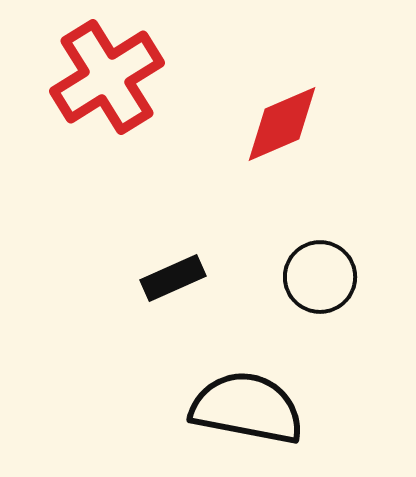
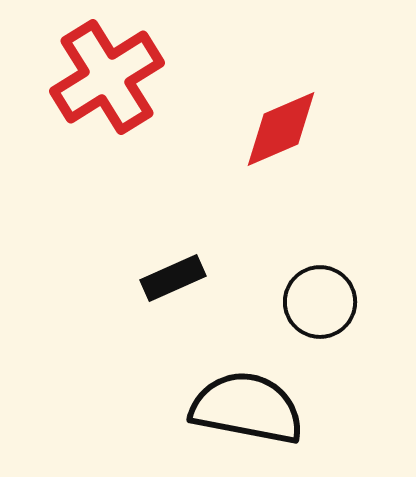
red diamond: moved 1 px left, 5 px down
black circle: moved 25 px down
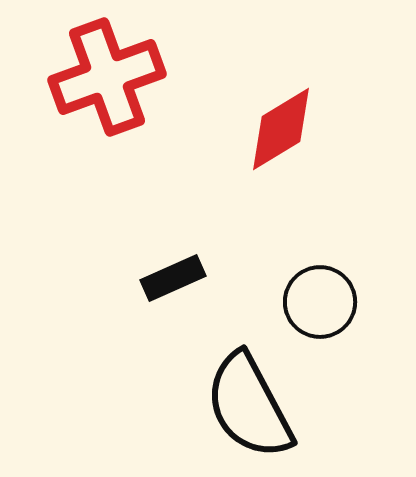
red cross: rotated 12 degrees clockwise
red diamond: rotated 8 degrees counterclockwise
black semicircle: moved 2 px right, 2 px up; rotated 129 degrees counterclockwise
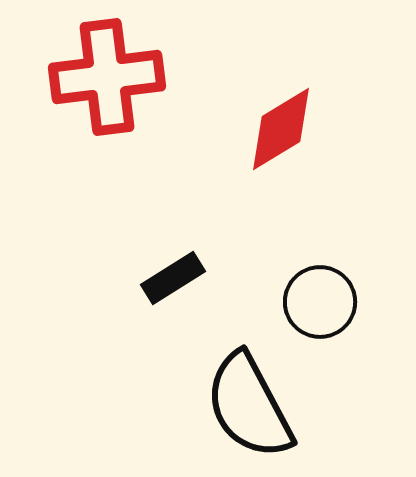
red cross: rotated 13 degrees clockwise
black rectangle: rotated 8 degrees counterclockwise
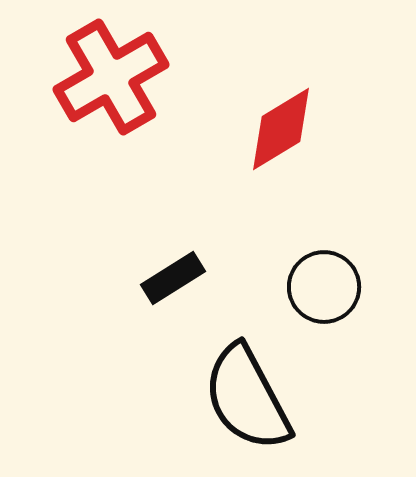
red cross: moved 4 px right; rotated 23 degrees counterclockwise
black circle: moved 4 px right, 15 px up
black semicircle: moved 2 px left, 8 px up
